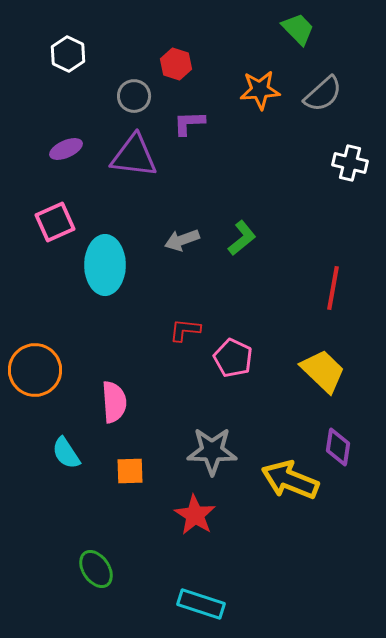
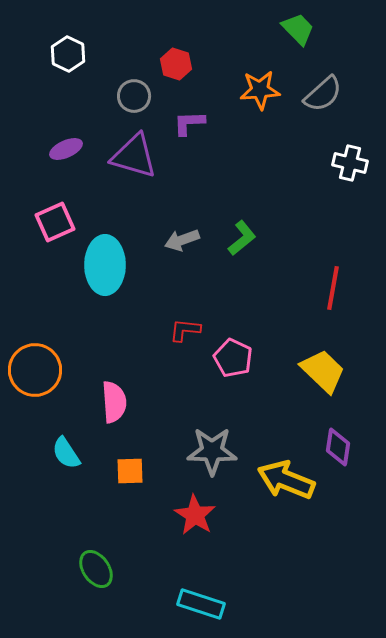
purple triangle: rotated 9 degrees clockwise
yellow arrow: moved 4 px left
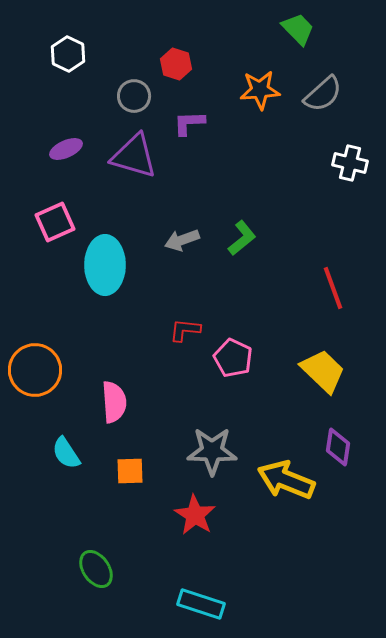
red line: rotated 30 degrees counterclockwise
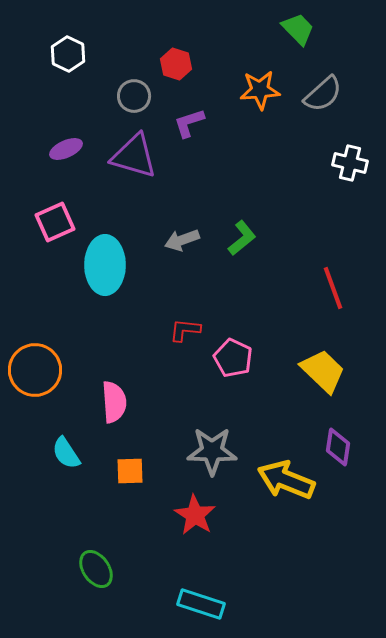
purple L-shape: rotated 16 degrees counterclockwise
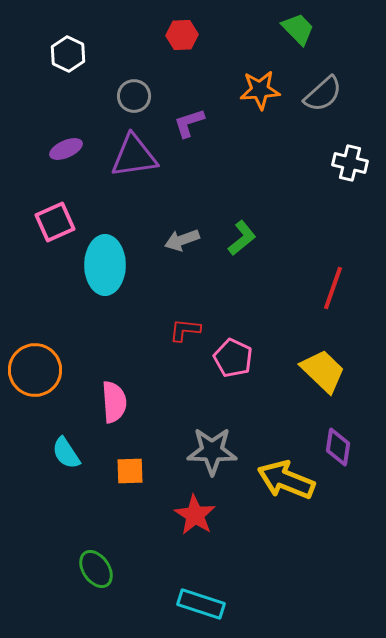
red hexagon: moved 6 px right, 29 px up; rotated 20 degrees counterclockwise
purple triangle: rotated 24 degrees counterclockwise
red line: rotated 39 degrees clockwise
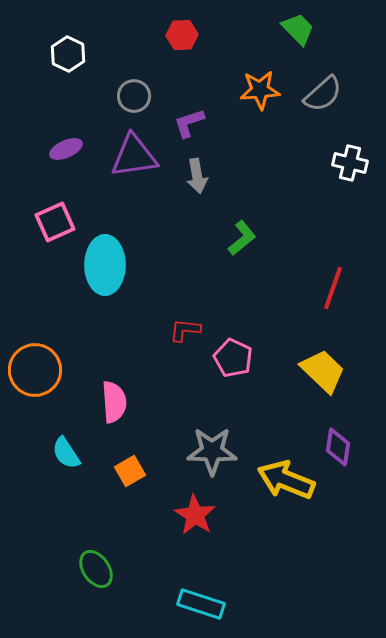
gray arrow: moved 15 px right, 64 px up; rotated 80 degrees counterclockwise
orange square: rotated 28 degrees counterclockwise
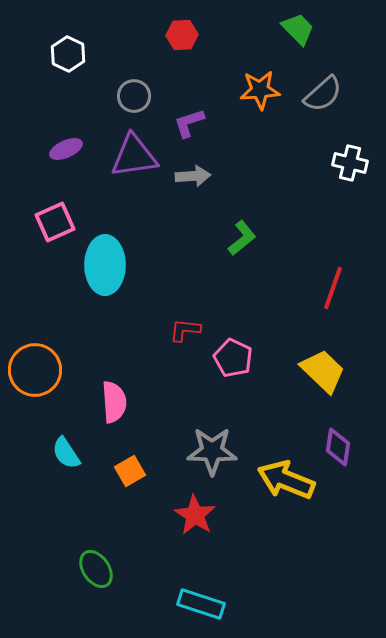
gray arrow: moved 4 px left; rotated 84 degrees counterclockwise
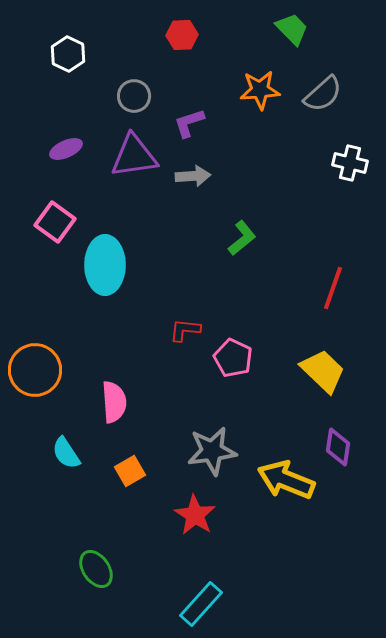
green trapezoid: moved 6 px left
pink square: rotated 30 degrees counterclockwise
gray star: rotated 9 degrees counterclockwise
cyan rectangle: rotated 66 degrees counterclockwise
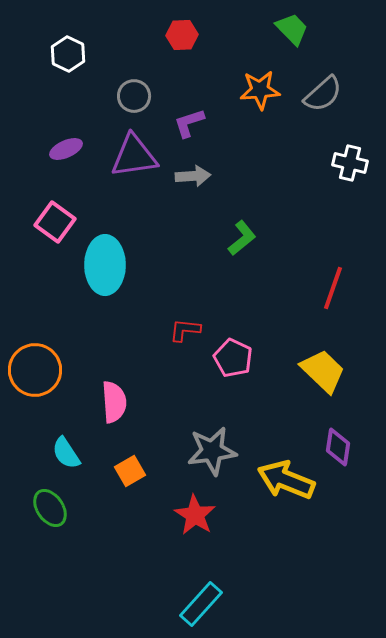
green ellipse: moved 46 px left, 61 px up
